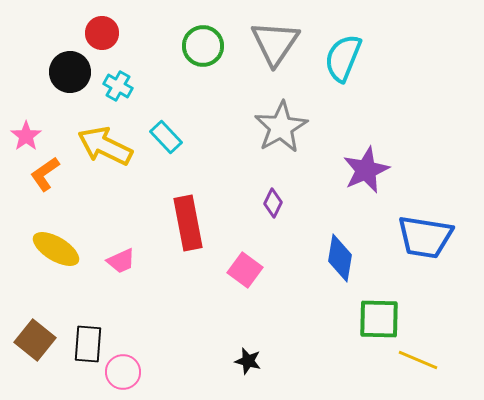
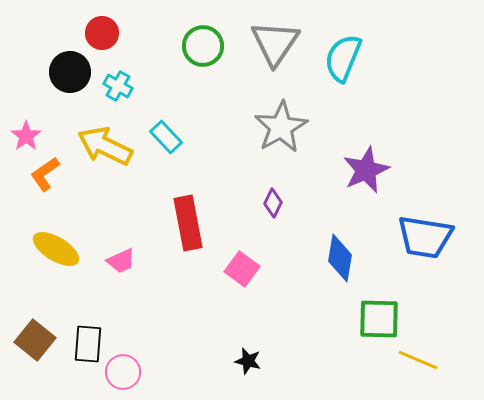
pink square: moved 3 px left, 1 px up
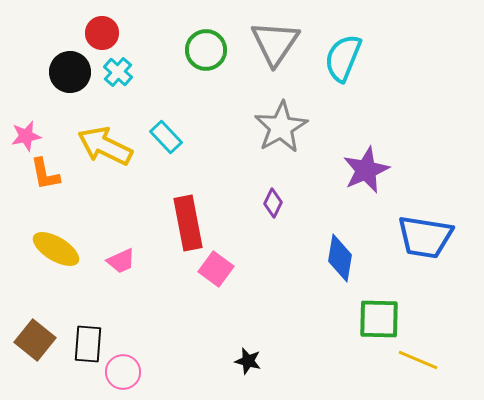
green circle: moved 3 px right, 4 px down
cyan cross: moved 14 px up; rotated 12 degrees clockwise
pink star: rotated 24 degrees clockwise
orange L-shape: rotated 66 degrees counterclockwise
pink square: moved 26 px left
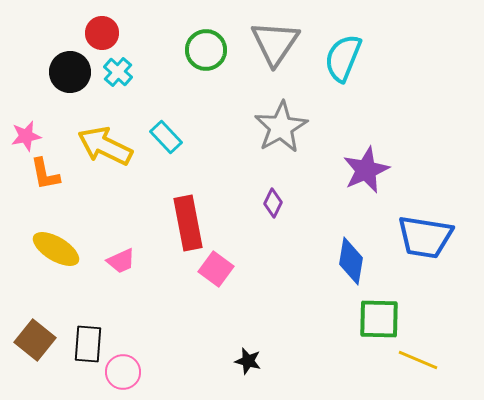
blue diamond: moved 11 px right, 3 px down
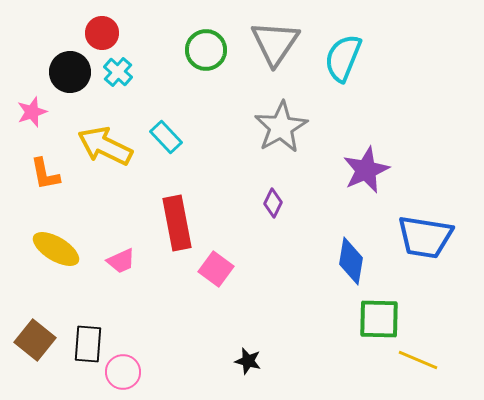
pink star: moved 6 px right, 24 px up; rotated 8 degrees counterclockwise
red rectangle: moved 11 px left
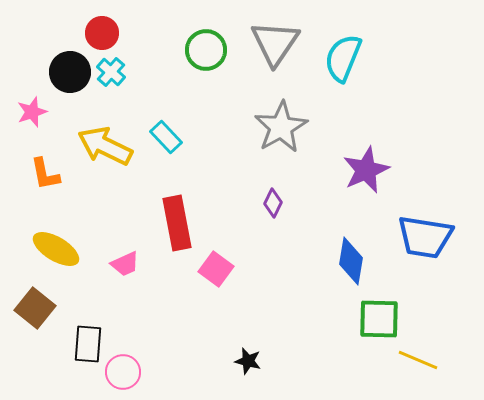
cyan cross: moved 7 px left
pink trapezoid: moved 4 px right, 3 px down
brown square: moved 32 px up
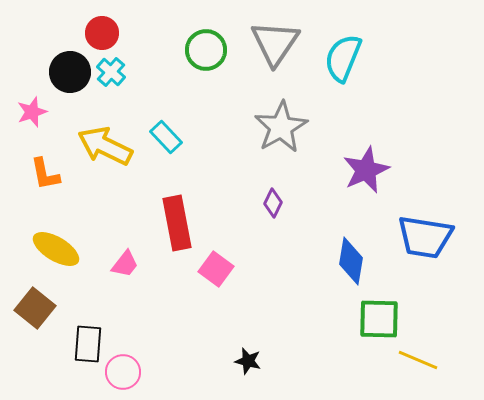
pink trapezoid: rotated 28 degrees counterclockwise
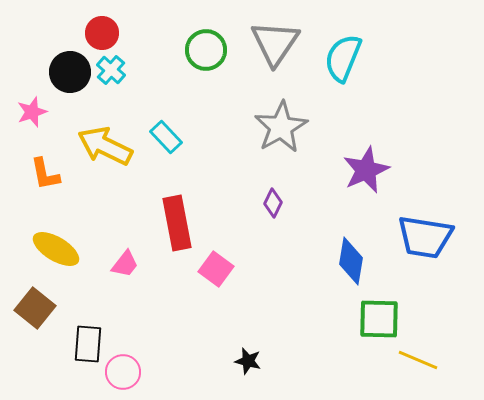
cyan cross: moved 2 px up
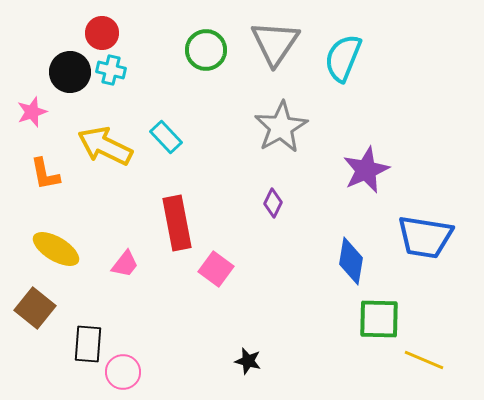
cyan cross: rotated 28 degrees counterclockwise
yellow line: moved 6 px right
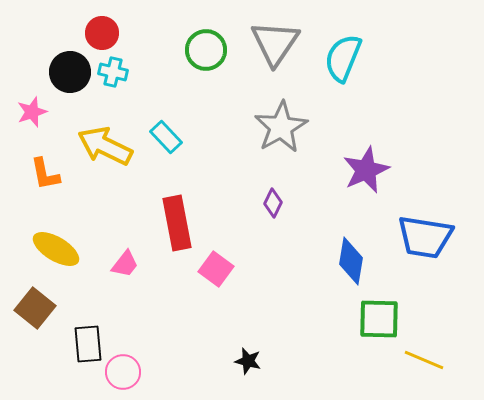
cyan cross: moved 2 px right, 2 px down
black rectangle: rotated 9 degrees counterclockwise
